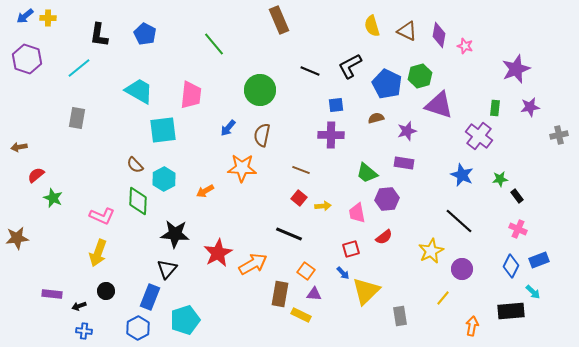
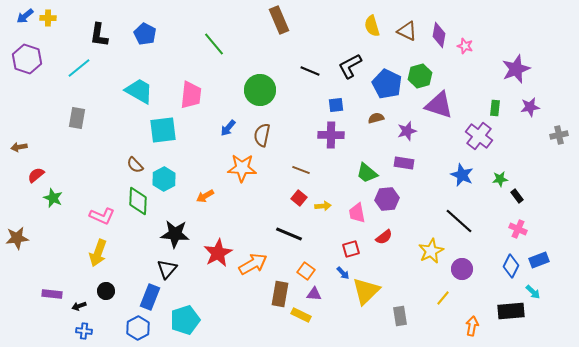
orange arrow at (205, 191): moved 5 px down
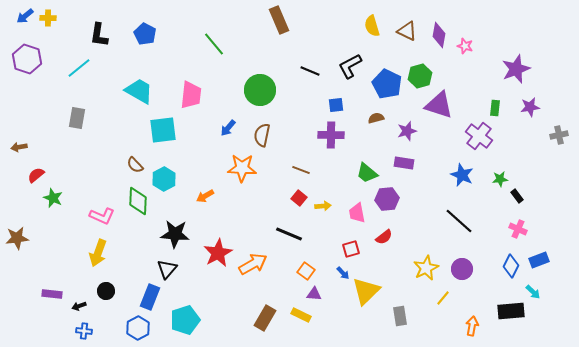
yellow star at (431, 251): moved 5 px left, 17 px down
brown rectangle at (280, 294): moved 15 px left, 24 px down; rotated 20 degrees clockwise
